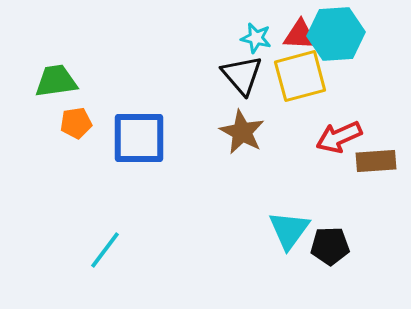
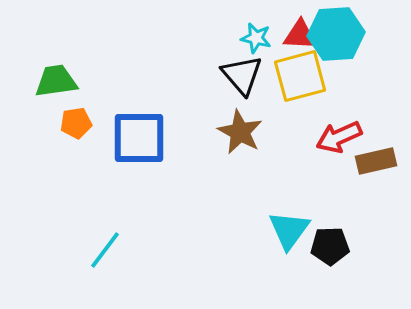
brown star: moved 2 px left
brown rectangle: rotated 9 degrees counterclockwise
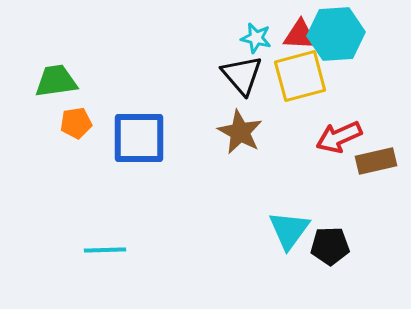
cyan line: rotated 51 degrees clockwise
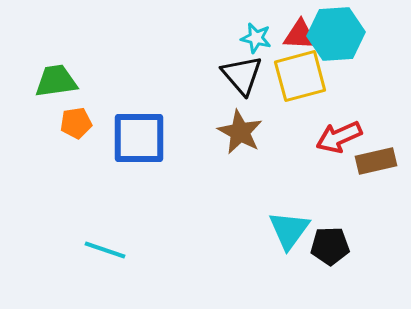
cyan line: rotated 21 degrees clockwise
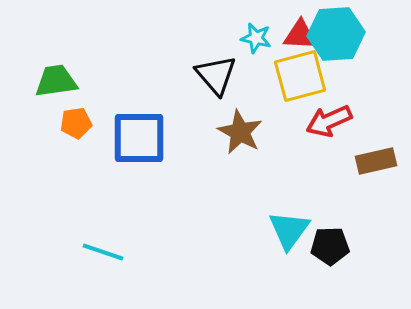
black triangle: moved 26 px left
red arrow: moved 10 px left, 16 px up
cyan line: moved 2 px left, 2 px down
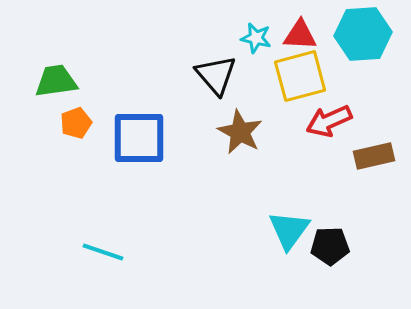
cyan hexagon: moved 27 px right
orange pentagon: rotated 12 degrees counterclockwise
brown rectangle: moved 2 px left, 5 px up
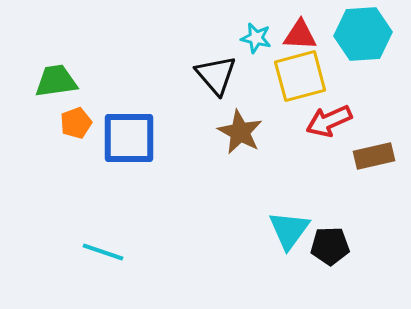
blue square: moved 10 px left
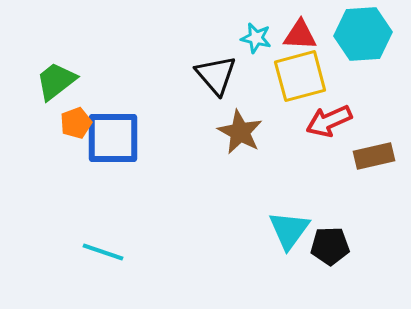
green trapezoid: rotated 30 degrees counterclockwise
blue square: moved 16 px left
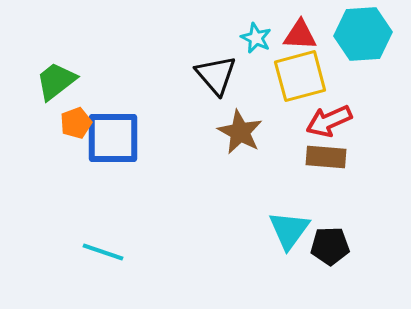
cyan star: rotated 12 degrees clockwise
brown rectangle: moved 48 px left, 1 px down; rotated 18 degrees clockwise
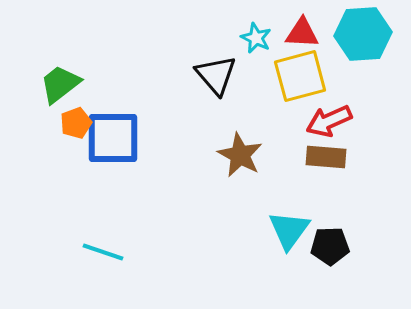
red triangle: moved 2 px right, 2 px up
green trapezoid: moved 4 px right, 3 px down
brown star: moved 23 px down
